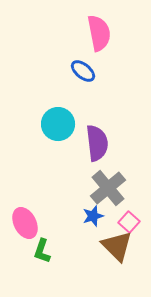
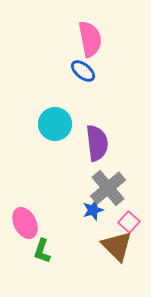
pink semicircle: moved 9 px left, 6 px down
cyan circle: moved 3 px left
blue star: moved 6 px up
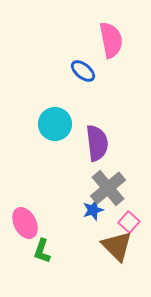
pink semicircle: moved 21 px right, 1 px down
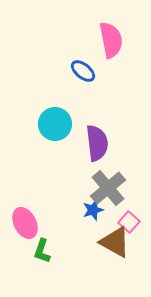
brown triangle: moved 2 px left, 4 px up; rotated 16 degrees counterclockwise
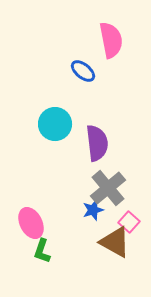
pink ellipse: moved 6 px right
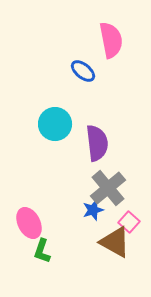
pink ellipse: moved 2 px left
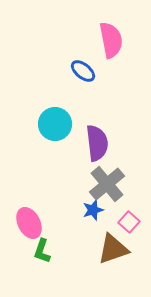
gray cross: moved 1 px left, 4 px up
brown triangle: moved 2 px left, 7 px down; rotated 48 degrees counterclockwise
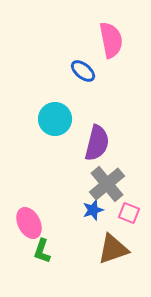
cyan circle: moved 5 px up
purple semicircle: rotated 21 degrees clockwise
pink square: moved 9 px up; rotated 20 degrees counterclockwise
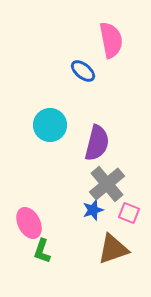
cyan circle: moved 5 px left, 6 px down
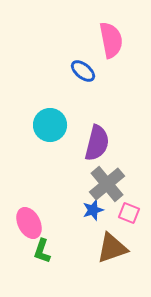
brown triangle: moved 1 px left, 1 px up
